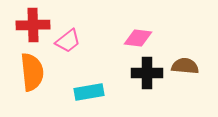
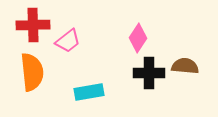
pink diamond: rotated 64 degrees counterclockwise
black cross: moved 2 px right
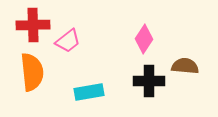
pink diamond: moved 6 px right, 1 px down
black cross: moved 8 px down
